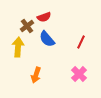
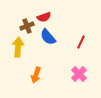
brown cross: rotated 16 degrees clockwise
blue semicircle: moved 1 px right, 2 px up
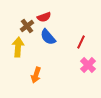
brown cross: rotated 16 degrees counterclockwise
pink cross: moved 9 px right, 9 px up
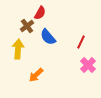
red semicircle: moved 4 px left, 4 px up; rotated 40 degrees counterclockwise
yellow arrow: moved 2 px down
orange arrow: rotated 28 degrees clockwise
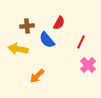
red semicircle: moved 19 px right, 10 px down
brown cross: rotated 32 degrees clockwise
blue semicircle: moved 1 px left, 3 px down
yellow arrow: rotated 84 degrees counterclockwise
orange arrow: moved 1 px right, 1 px down
